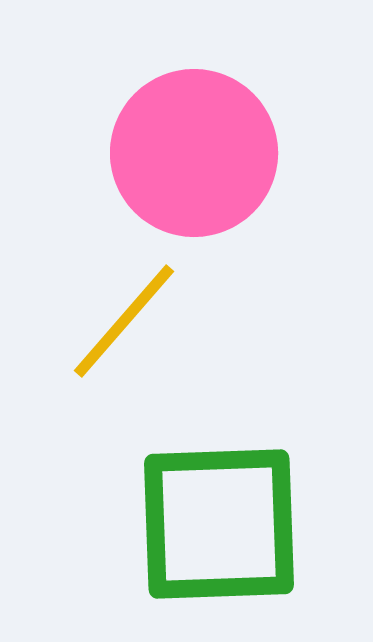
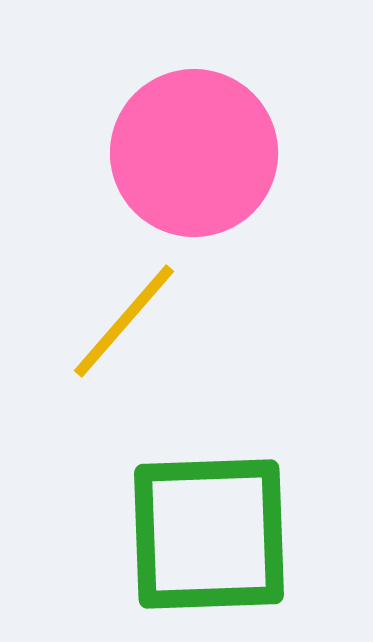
green square: moved 10 px left, 10 px down
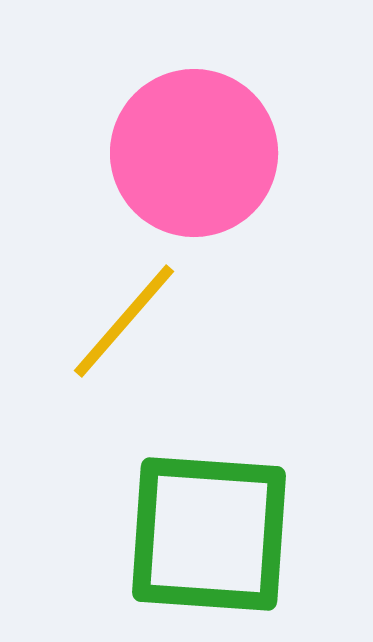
green square: rotated 6 degrees clockwise
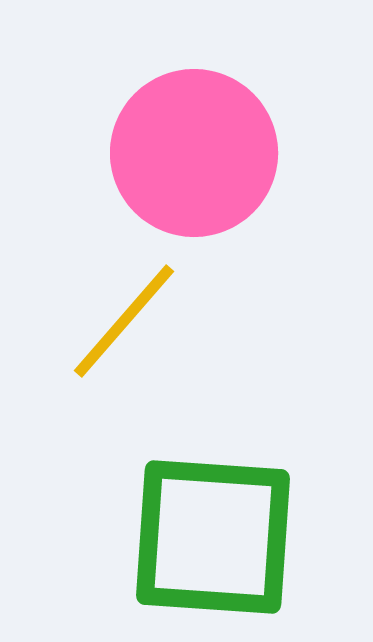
green square: moved 4 px right, 3 px down
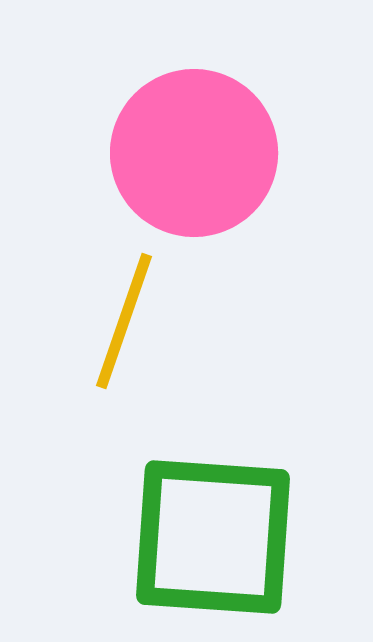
yellow line: rotated 22 degrees counterclockwise
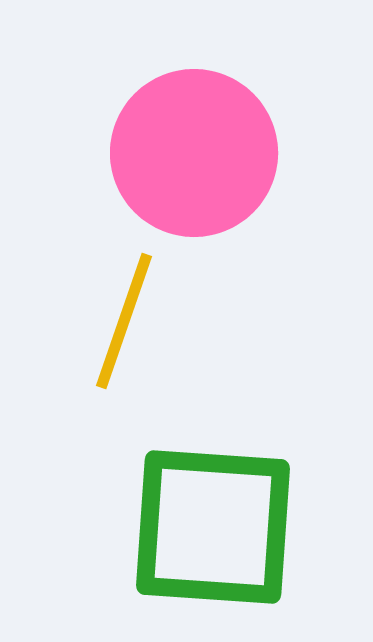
green square: moved 10 px up
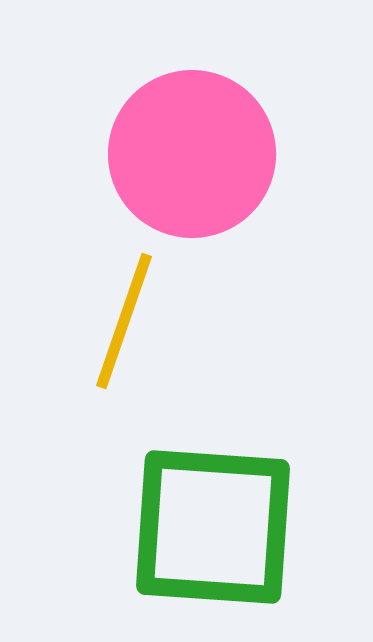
pink circle: moved 2 px left, 1 px down
